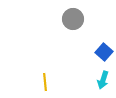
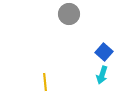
gray circle: moved 4 px left, 5 px up
cyan arrow: moved 1 px left, 5 px up
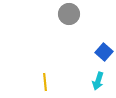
cyan arrow: moved 4 px left, 6 px down
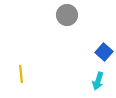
gray circle: moved 2 px left, 1 px down
yellow line: moved 24 px left, 8 px up
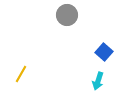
yellow line: rotated 36 degrees clockwise
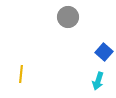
gray circle: moved 1 px right, 2 px down
yellow line: rotated 24 degrees counterclockwise
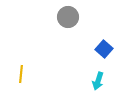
blue square: moved 3 px up
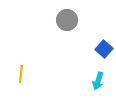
gray circle: moved 1 px left, 3 px down
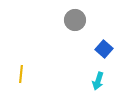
gray circle: moved 8 px right
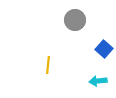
yellow line: moved 27 px right, 9 px up
cyan arrow: rotated 66 degrees clockwise
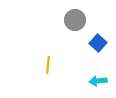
blue square: moved 6 px left, 6 px up
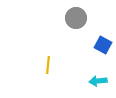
gray circle: moved 1 px right, 2 px up
blue square: moved 5 px right, 2 px down; rotated 12 degrees counterclockwise
